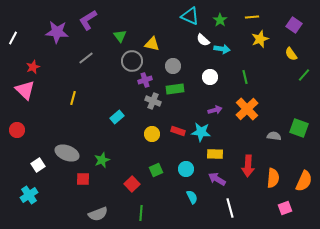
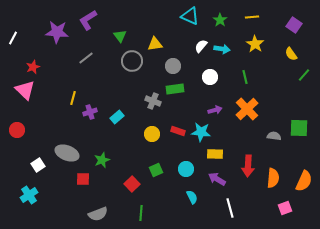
yellow star at (260, 39): moved 5 px left, 5 px down; rotated 18 degrees counterclockwise
white semicircle at (203, 40): moved 2 px left, 6 px down; rotated 88 degrees clockwise
yellow triangle at (152, 44): moved 3 px right; rotated 21 degrees counterclockwise
purple cross at (145, 80): moved 55 px left, 32 px down
green square at (299, 128): rotated 18 degrees counterclockwise
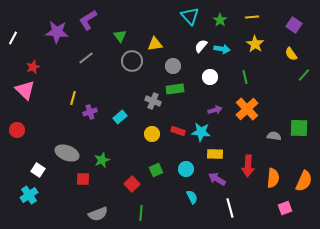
cyan triangle at (190, 16): rotated 24 degrees clockwise
cyan rectangle at (117, 117): moved 3 px right
white square at (38, 165): moved 5 px down; rotated 24 degrees counterclockwise
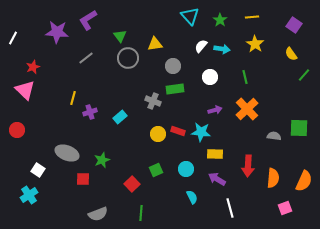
gray circle at (132, 61): moved 4 px left, 3 px up
yellow circle at (152, 134): moved 6 px right
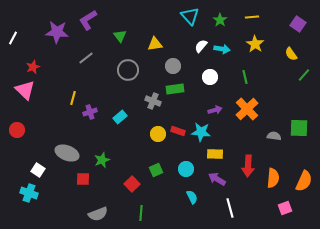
purple square at (294, 25): moved 4 px right, 1 px up
gray circle at (128, 58): moved 12 px down
cyan cross at (29, 195): moved 2 px up; rotated 36 degrees counterclockwise
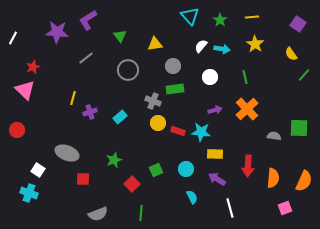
yellow circle at (158, 134): moved 11 px up
green star at (102, 160): moved 12 px right
